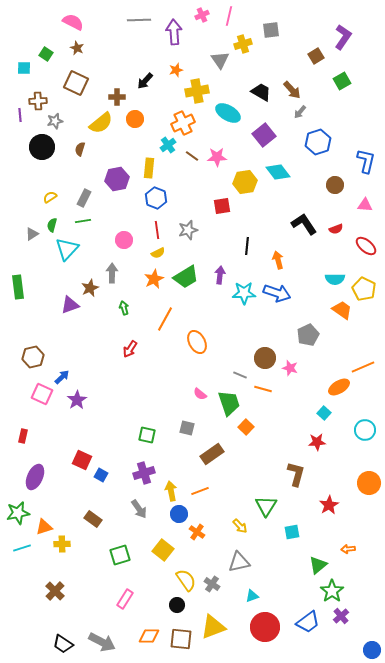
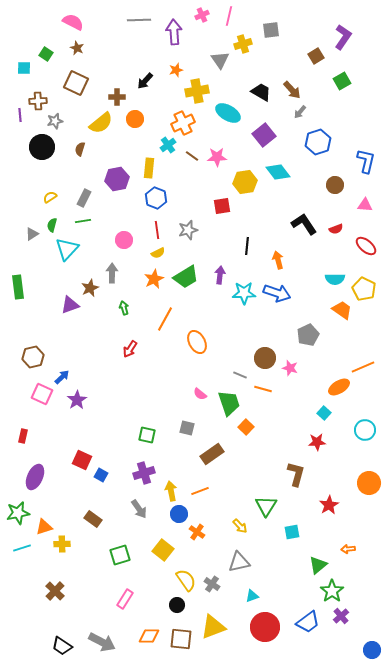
black trapezoid at (63, 644): moved 1 px left, 2 px down
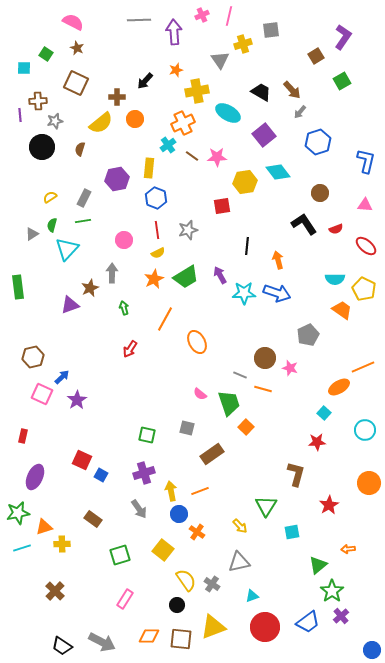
brown circle at (335, 185): moved 15 px left, 8 px down
purple arrow at (220, 275): rotated 36 degrees counterclockwise
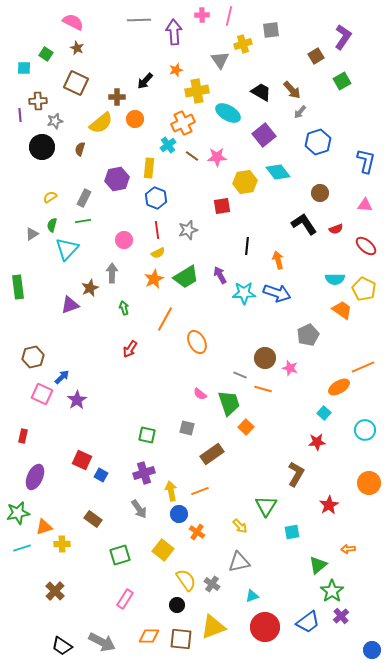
pink cross at (202, 15): rotated 24 degrees clockwise
brown L-shape at (296, 474): rotated 15 degrees clockwise
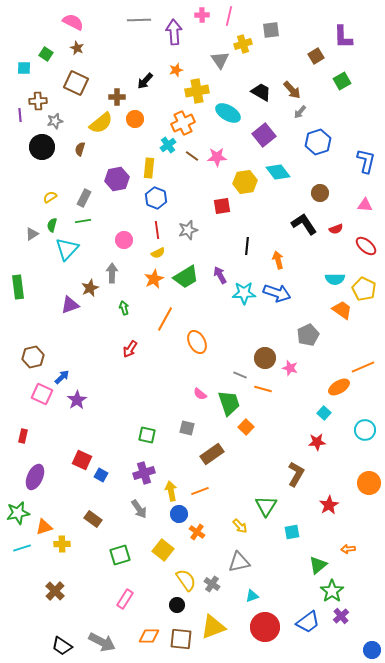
purple L-shape at (343, 37): rotated 145 degrees clockwise
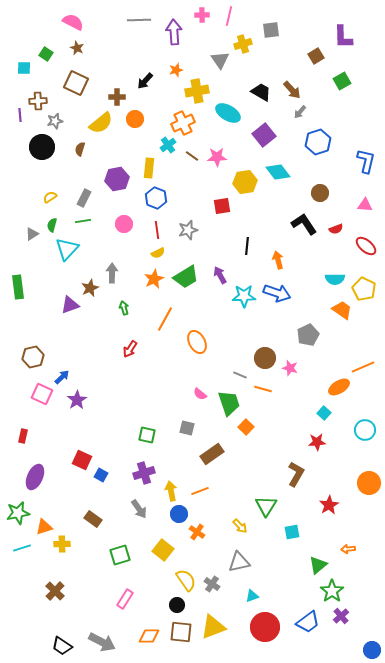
pink circle at (124, 240): moved 16 px up
cyan star at (244, 293): moved 3 px down
brown square at (181, 639): moved 7 px up
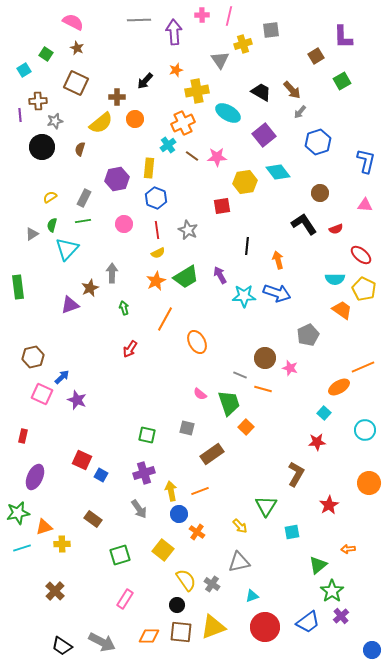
cyan square at (24, 68): moved 2 px down; rotated 32 degrees counterclockwise
gray star at (188, 230): rotated 30 degrees counterclockwise
red ellipse at (366, 246): moved 5 px left, 9 px down
orange star at (154, 279): moved 2 px right, 2 px down
purple star at (77, 400): rotated 18 degrees counterclockwise
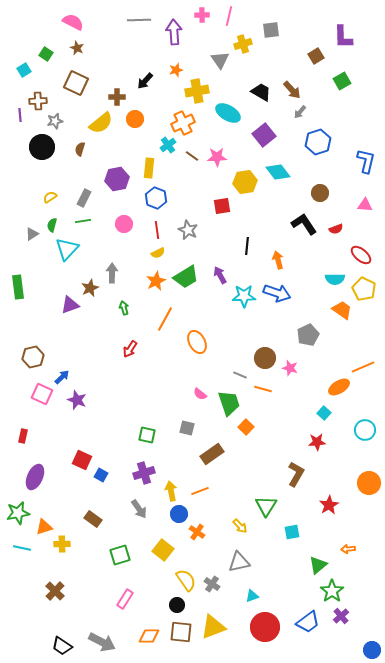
cyan line at (22, 548): rotated 30 degrees clockwise
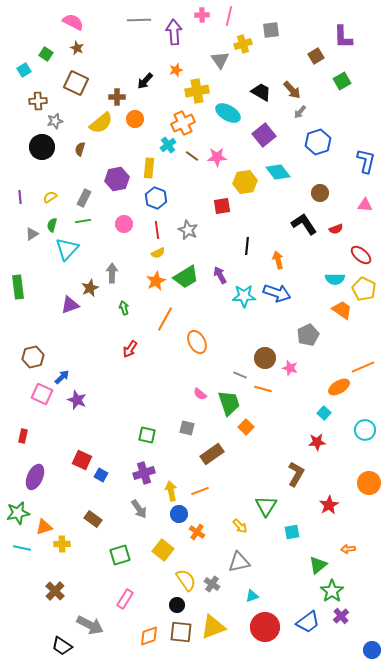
purple line at (20, 115): moved 82 px down
orange diamond at (149, 636): rotated 20 degrees counterclockwise
gray arrow at (102, 642): moved 12 px left, 17 px up
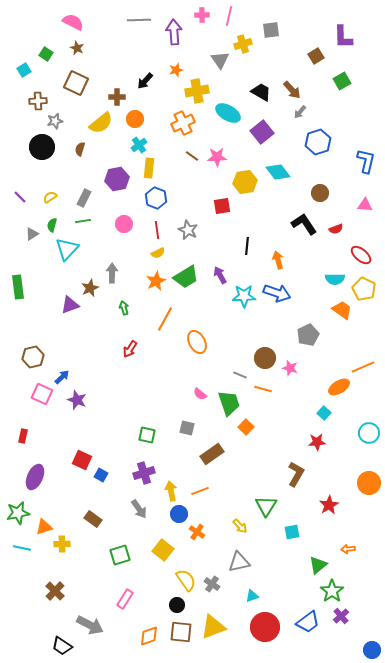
purple square at (264, 135): moved 2 px left, 3 px up
cyan cross at (168, 145): moved 29 px left
purple line at (20, 197): rotated 40 degrees counterclockwise
cyan circle at (365, 430): moved 4 px right, 3 px down
